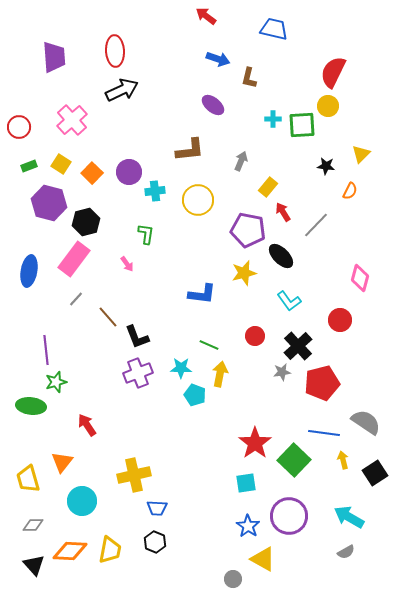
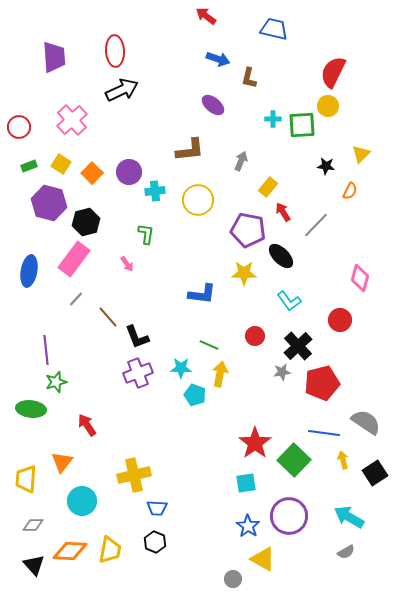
yellow star at (244, 273): rotated 15 degrees clockwise
green ellipse at (31, 406): moved 3 px down
yellow trapezoid at (28, 479): moved 2 px left; rotated 20 degrees clockwise
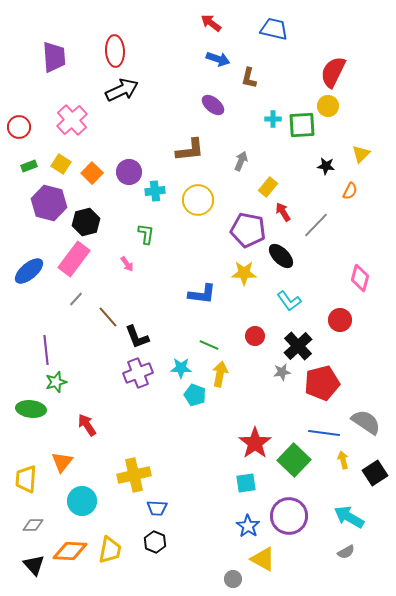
red arrow at (206, 16): moved 5 px right, 7 px down
blue ellipse at (29, 271): rotated 40 degrees clockwise
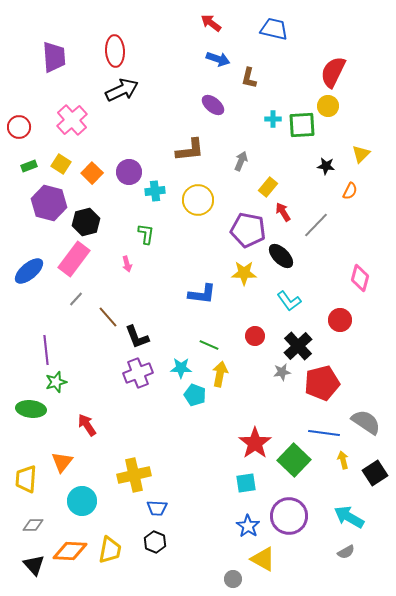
pink arrow at (127, 264): rotated 21 degrees clockwise
